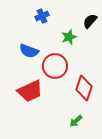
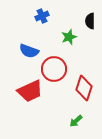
black semicircle: rotated 42 degrees counterclockwise
red circle: moved 1 px left, 3 px down
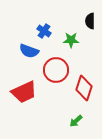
blue cross: moved 2 px right, 15 px down; rotated 32 degrees counterclockwise
green star: moved 2 px right, 3 px down; rotated 21 degrees clockwise
red circle: moved 2 px right, 1 px down
red trapezoid: moved 6 px left, 1 px down
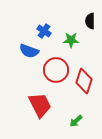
red diamond: moved 7 px up
red trapezoid: moved 16 px right, 13 px down; rotated 92 degrees counterclockwise
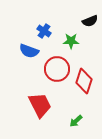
black semicircle: rotated 112 degrees counterclockwise
green star: moved 1 px down
red circle: moved 1 px right, 1 px up
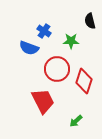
black semicircle: rotated 98 degrees clockwise
blue semicircle: moved 3 px up
red trapezoid: moved 3 px right, 4 px up
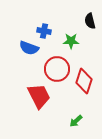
blue cross: rotated 24 degrees counterclockwise
red trapezoid: moved 4 px left, 5 px up
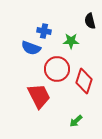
blue semicircle: moved 2 px right
